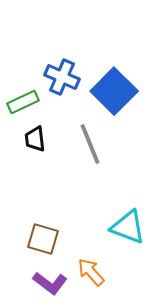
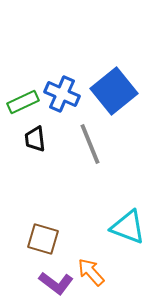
blue cross: moved 17 px down
blue square: rotated 6 degrees clockwise
purple L-shape: moved 6 px right
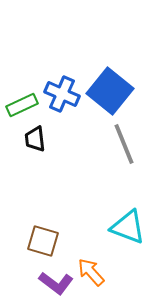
blue square: moved 4 px left; rotated 12 degrees counterclockwise
green rectangle: moved 1 px left, 3 px down
gray line: moved 34 px right
brown square: moved 2 px down
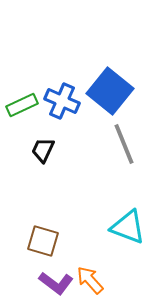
blue cross: moved 7 px down
black trapezoid: moved 8 px right, 11 px down; rotated 32 degrees clockwise
orange arrow: moved 1 px left, 8 px down
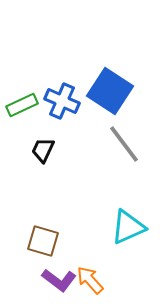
blue square: rotated 6 degrees counterclockwise
gray line: rotated 15 degrees counterclockwise
cyan triangle: rotated 45 degrees counterclockwise
purple L-shape: moved 3 px right, 3 px up
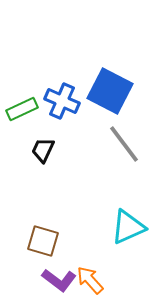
blue square: rotated 6 degrees counterclockwise
green rectangle: moved 4 px down
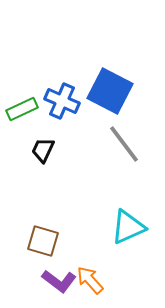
purple L-shape: moved 1 px down
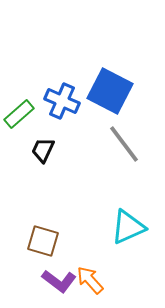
green rectangle: moved 3 px left, 5 px down; rotated 16 degrees counterclockwise
